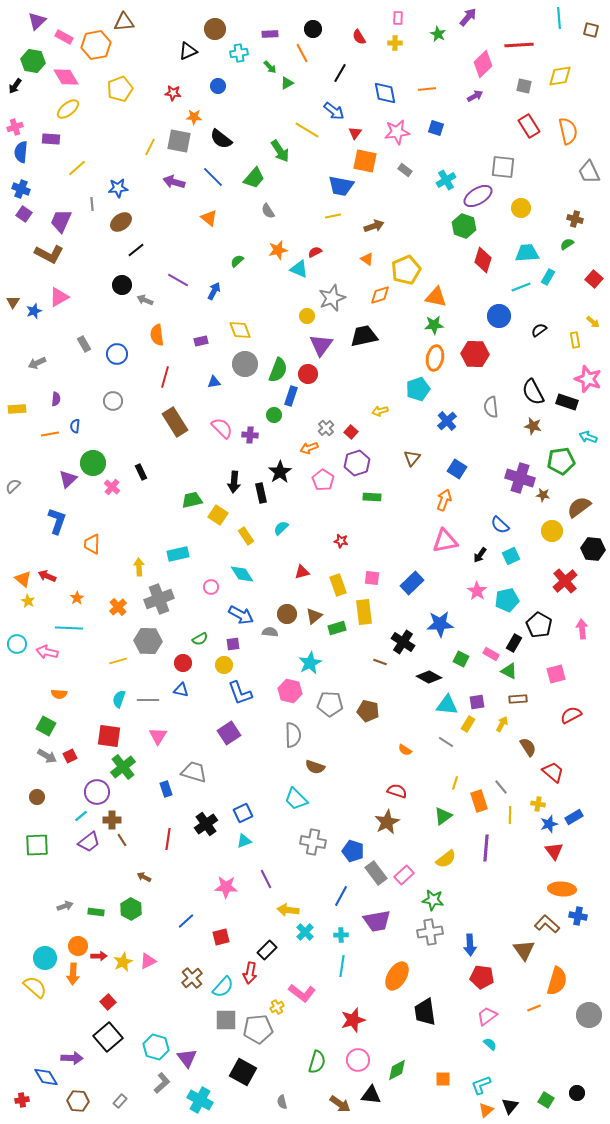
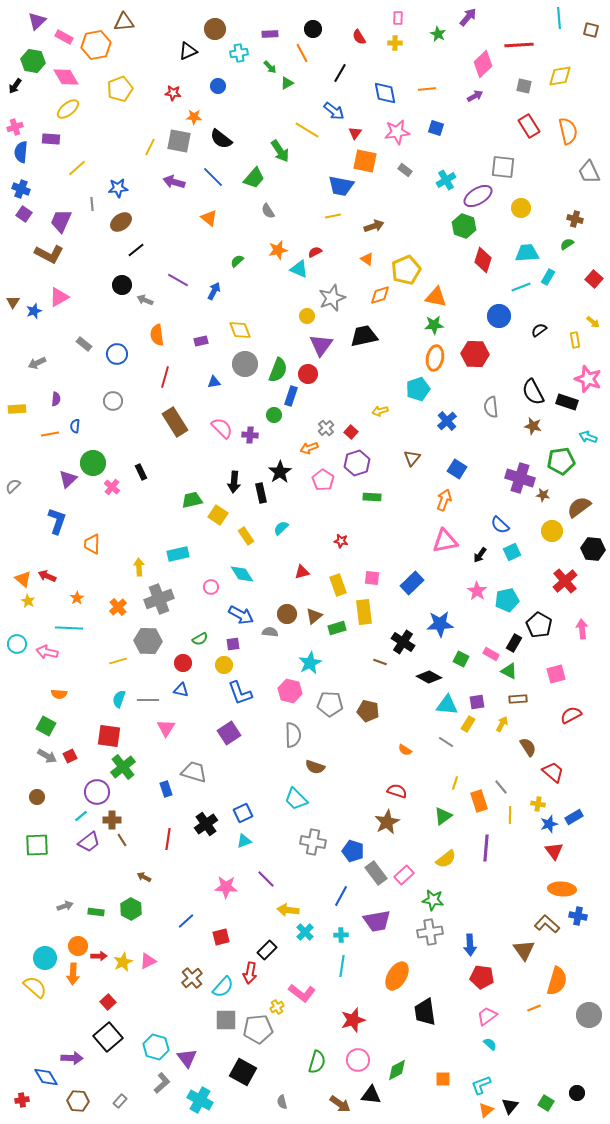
gray rectangle at (84, 344): rotated 21 degrees counterclockwise
cyan square at (511, 556): moved 1 px right, 4 px up
pink triangle at (158, 736): moved 8 px right, 8 px up
purple line at (266, 879): rotated 18 degrees counterclockwise
green square at (546, 1100): moved 3 px down
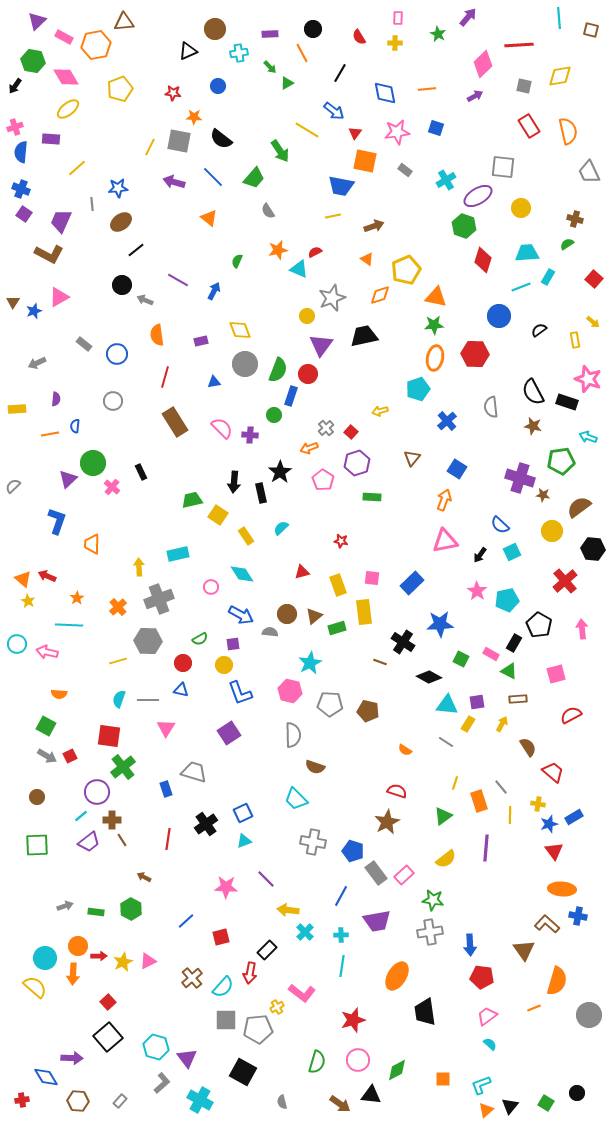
green semicircle at (237, 261): rotated 24 degrees counterclockwise
cyan line at (69, 628): moved 3 px up
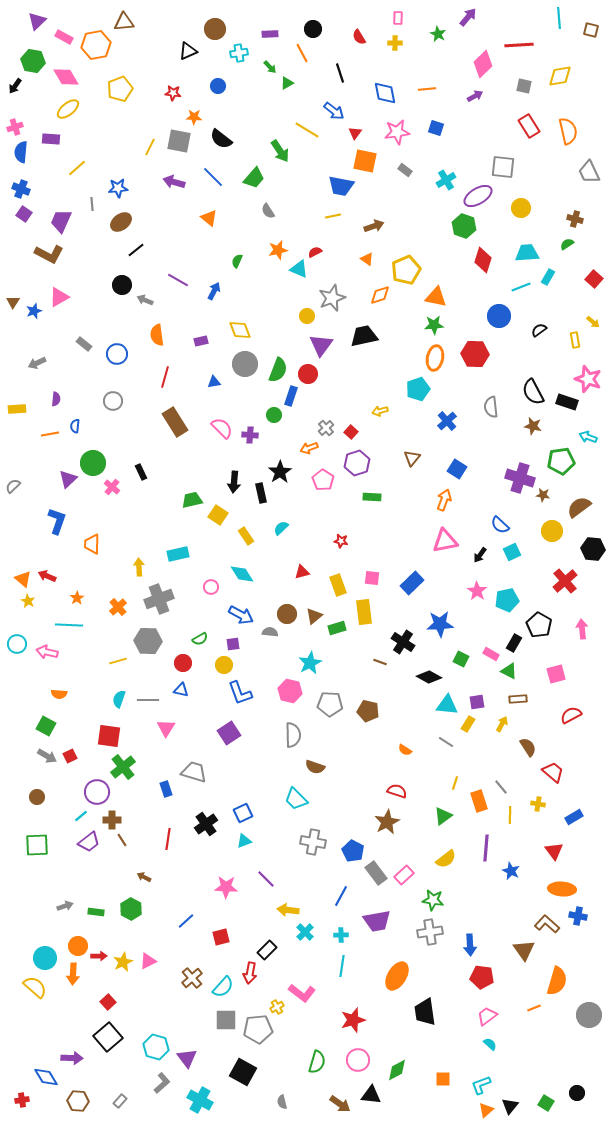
black line at (340, 73): rotated 48 degrees counterclockwise
blue star at (549, 824): moved 38 px left, 47 px down; rotated 30 degrees counterclockwise
blue pentagon at (353, 851): rotated 10 degrees clockwise
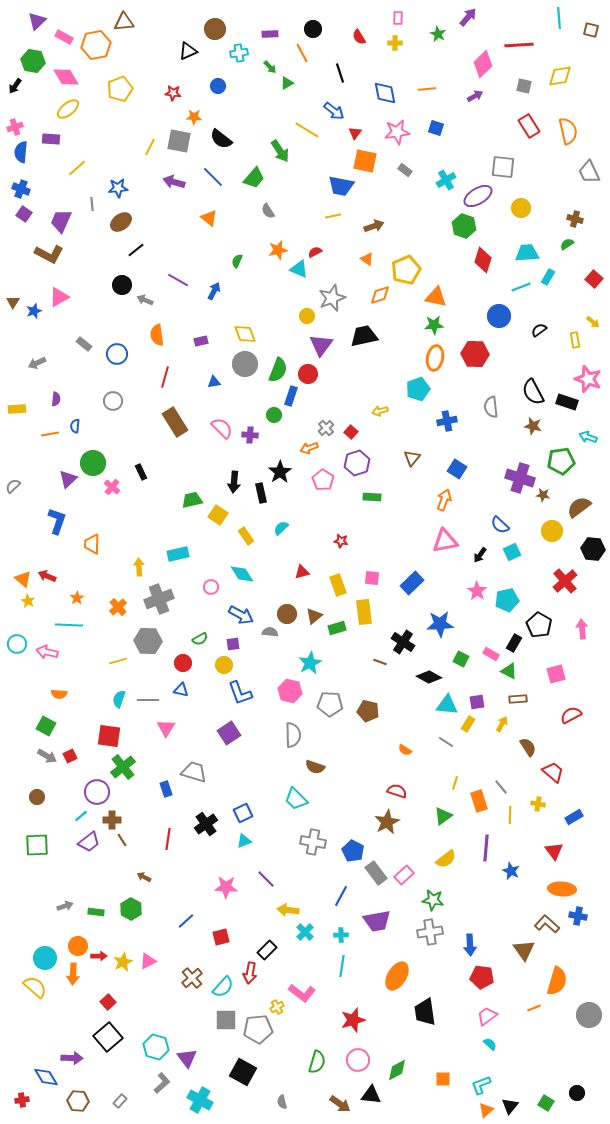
yellow diamond at (240, 330): moved 5 px right, 4 px down
blue cross at (447, 421): rotated 30 degrees clockwise
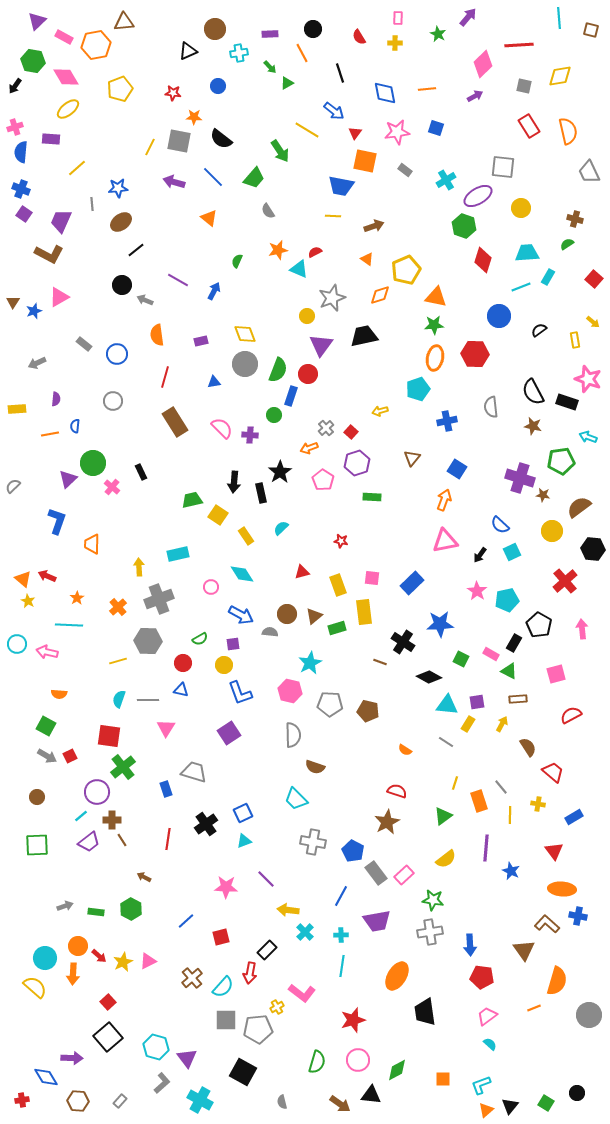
yellow line at (333, 216): rotated 14 degrees clockwise
red arrow at (99, 956): rotated 42 degrees clockwise
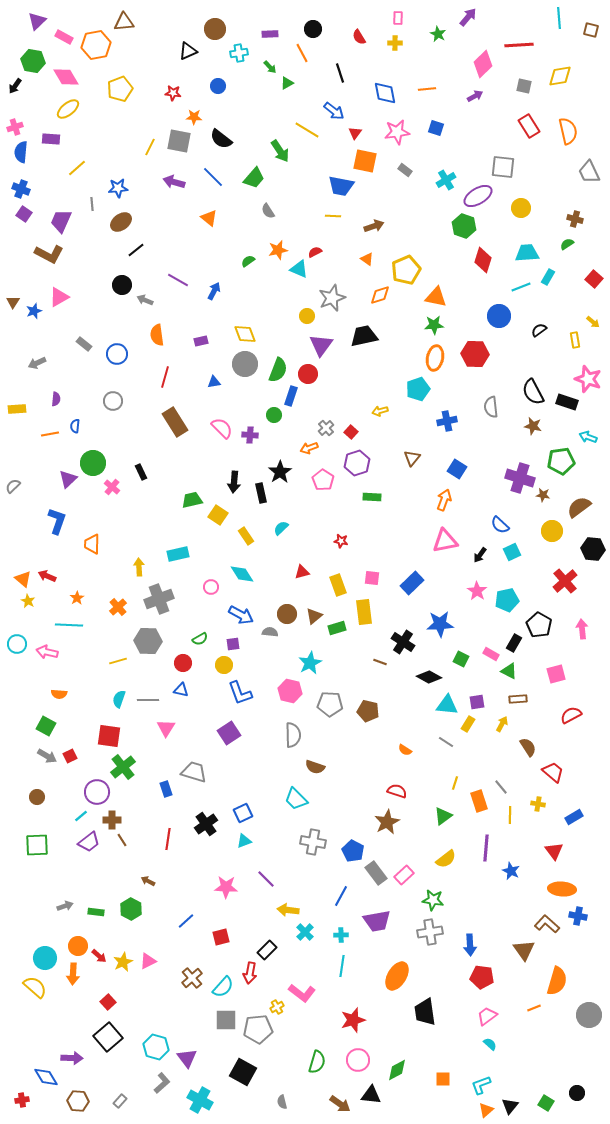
green semicircle at (237, 261): moved 11 px right; rotated 32 degrees clockwise
brown arrow at (144, 877): moved 4 px right, 4 px down
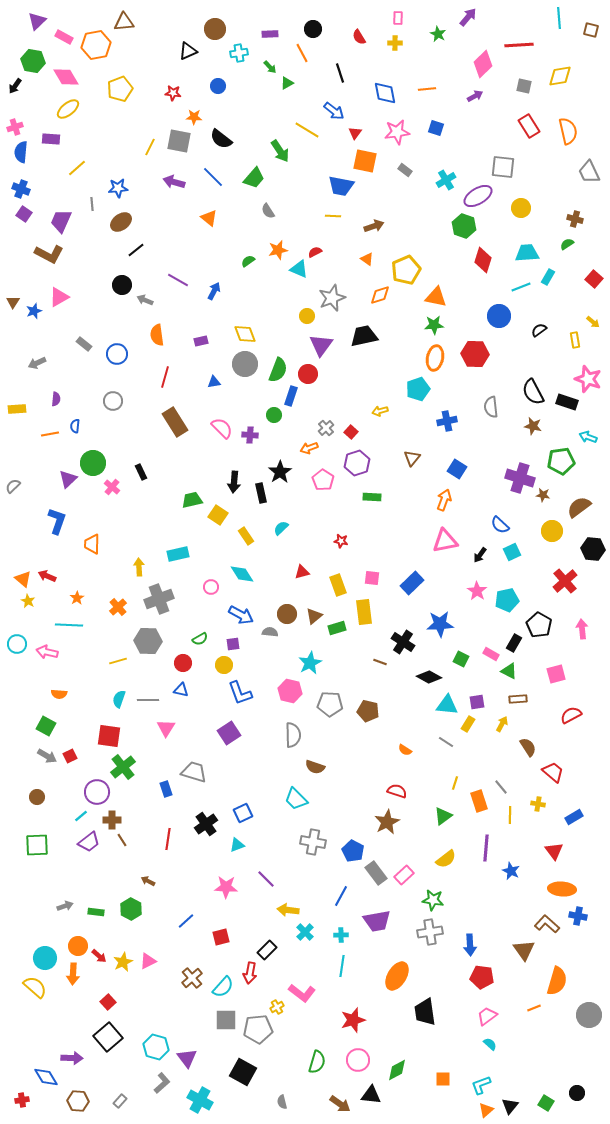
cyan triangle at (244, 841): moved 7 px left, 4 px down
